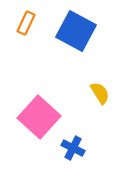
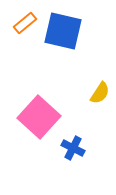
orange rectangle: moved 1 px left; rotated 25 degrees clockwise
blue square: moved 13 px left; rotated 15 degrees counterclockwise
yellow semicircle: rotated 65 degrees clockwise
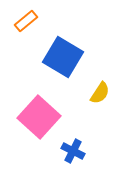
orange rectangle: moved 1 px right, 2 px up
blue square: moved 26 px down; rotated 18 degrees clockwise
blue cross: moved 3 px down
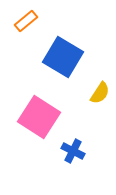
pink square: rotated 9 degrees counterclockwise
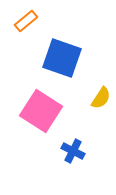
blue square: moved 1 px left, 1 px down; rotated 12 degrees counterclockwise
yellow semicircle: moved 1 px right, 5 px down
pink square: moved 2 px right, 6 px up
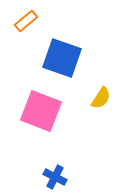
pink square: rotated 12 degrees counterclockwise
blue cross: moved 18 px left, 26 px down
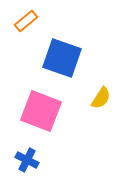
blue cross: moved 28 px left, 17 px up
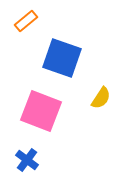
blue cross: rotated 10 degrees clockwise
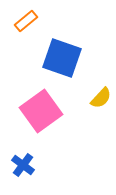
yellow semicircle: rotated 10 degrees clockwise
pink square: rotated 33 degrees clockwise
blue cross: moved 4 px left, 5 px down
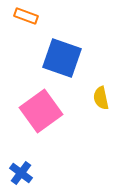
orange rectangle: moved 5 px up; rotated 60 degrees clockwise
yellow semicircle: rotated 125 degrees clockwise
blue cross: moved 2 px left, 8 px down
